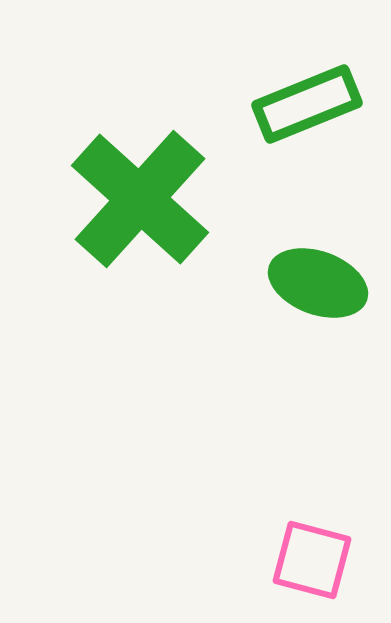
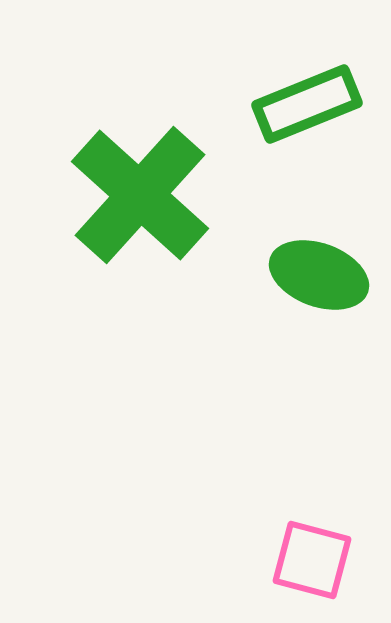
green cross: moved 4 px up
green ellipse: moved 1 px right, 8 px up
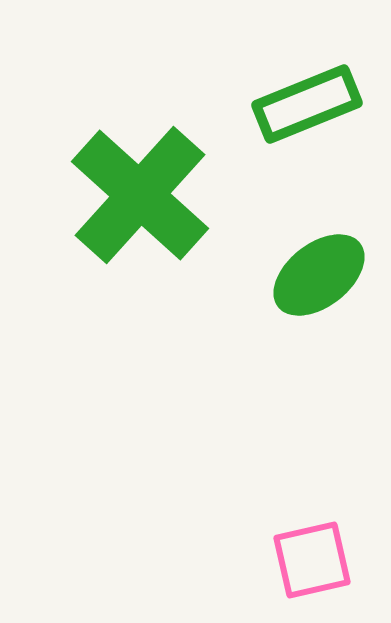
green ellipse: rotated 58 degrees counterclockwise
pink square: rotated 28 degrees counterclockwise
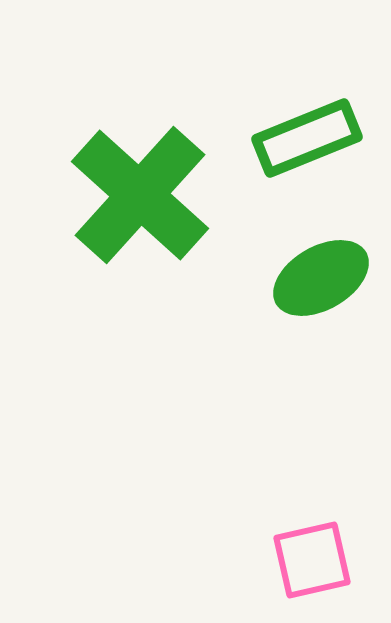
green rectangle: moved 34 px down
green ellipse: moved 2 px right, 3 px down; rotated 8 degrees clockwise
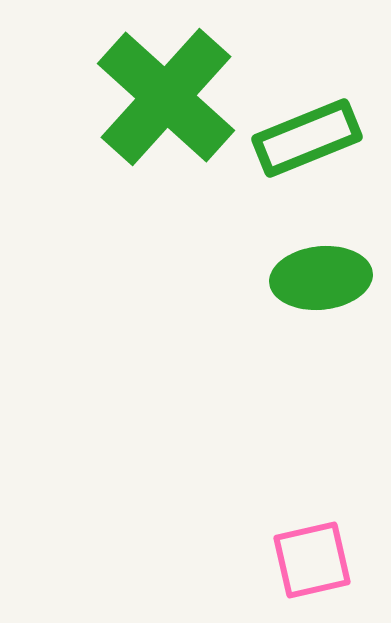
green cross: moved 26 px right, 98 px up
green ellipse: rotated 24 degrees clockwise
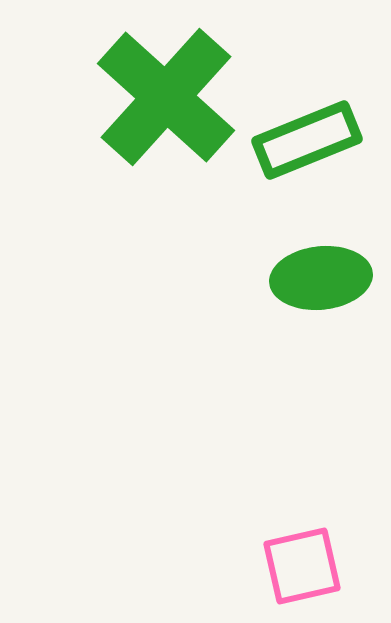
green rectangle: moved 2 px down
pink square: moved 10 px left, 6 px down
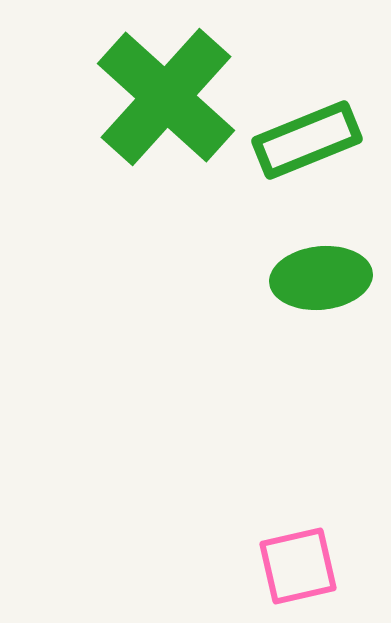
pink square: moved 4 px left
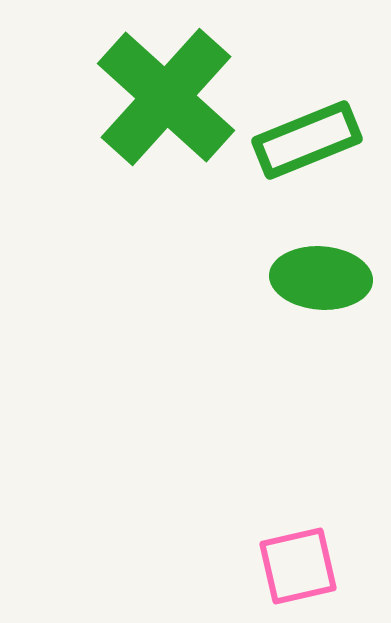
green ellipse: rotated 10 degrees clockwise
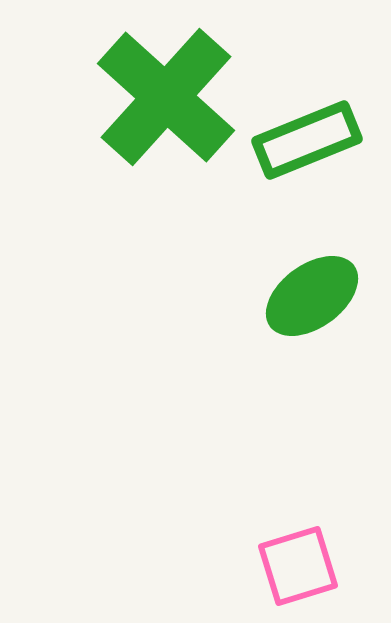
green ellipse: moved 9 px left, 18 px down; rotated 40 degrees counterclockwise
pink square: rotated 4 degrees counterclockwise
